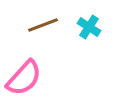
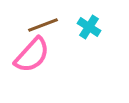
pink semicircle: moved 8 px right, 23 px up
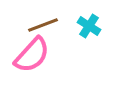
cyan cross: moved 1 px up
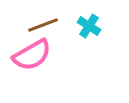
pink semicircle: rotated 18 degrees clockwise
